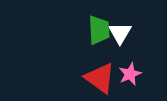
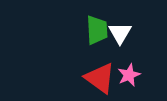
green trapezoid: moved 2 px left
pink star: moved 1 px left, 1 px down
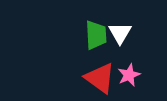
green trapezoid: moved 1 px left, 5 px down
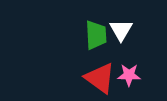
white triangle: moved 1 px right, 3 px up
pink star: rotated 25 degrees clockwise
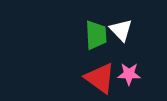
white triangle: rotated 15 degrees counterclockwise
pink star: moved 1 px up
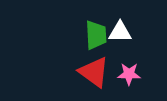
white triangle: moved 1 px left, 2 px down; rotated 45 degrees counterclockwise
red triangle: moved 6 px left, 6 px up
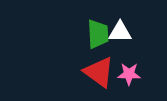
green trapezoid: moved 2 px right, 1 px up
red triangle: moved 5 px right
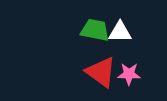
green trapezoid: moved 3 px left, 4 px up; rotated 76 degrees counterclockwise
red triangle: moved 2 px right
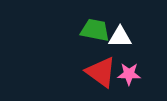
white triangle: moved 5 px down
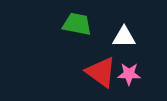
green trapezoid: moved 18 px left, 6 px up
white triangle: moved 4 px right
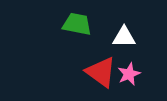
pink star: rotated 25 degrees counterclockwise
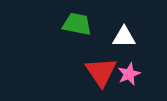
red triangle: rotated 20 degrees clockwise
